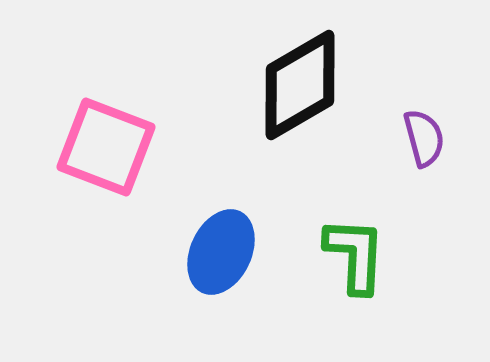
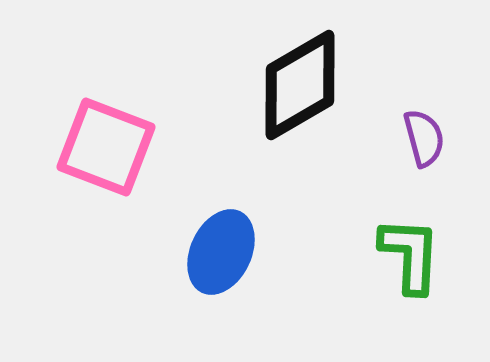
green L-shape: moved 55 px right
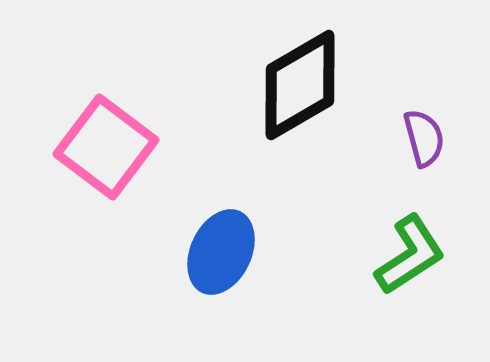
pink square: rotated 16 degrees clockwise
green L-shape: rotated 54 degrees clockwise
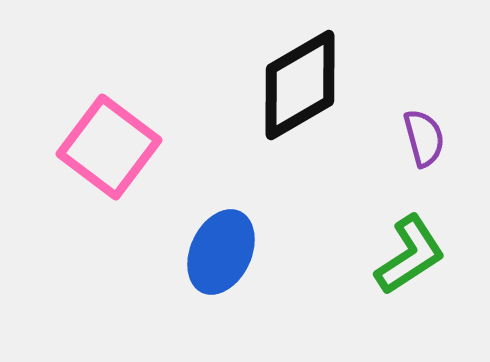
pink square: moved 3 px right
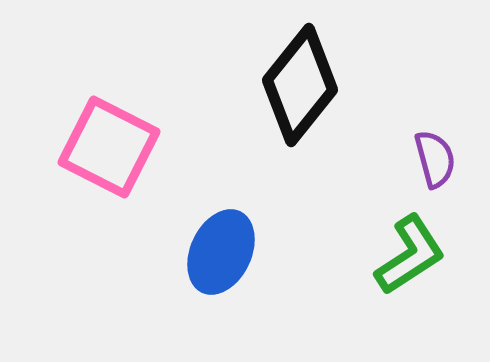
black diamond: rotated 21 degrees counterclockwise
purple semicircle: moved 11 px right, 21 px down
pink square: rotated 10 degrees counterclockwise
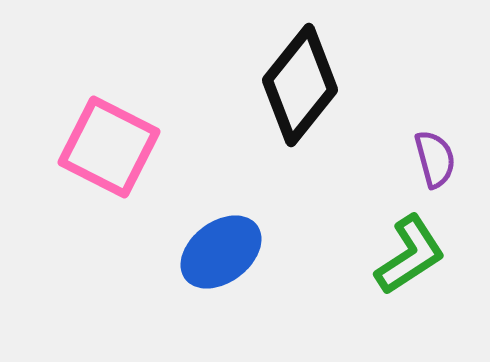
blue ellipse: rotated 28 degrees clockwise
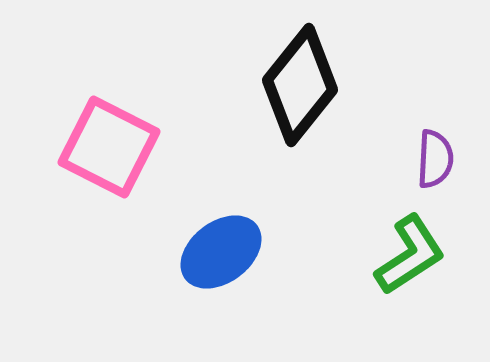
purple semicircle: rotated 18 degrees clockwise
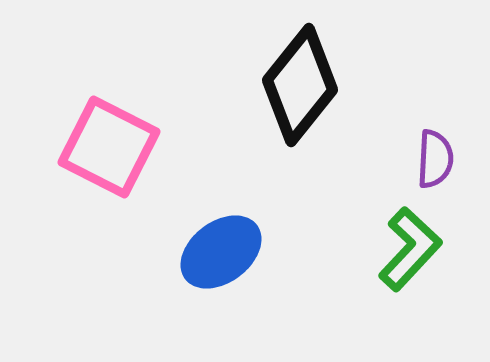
green L-shape: moved 6 px up; rotated 14 degrees counterclockwise
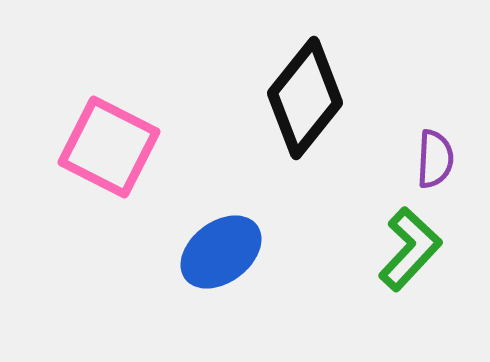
black diamond: moved 5 px right, 13 px down
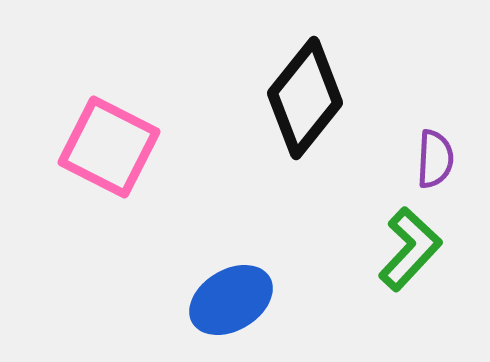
blue ellipse: moved 10 px right, 48 px down; rotated 6 degrees clockwise
